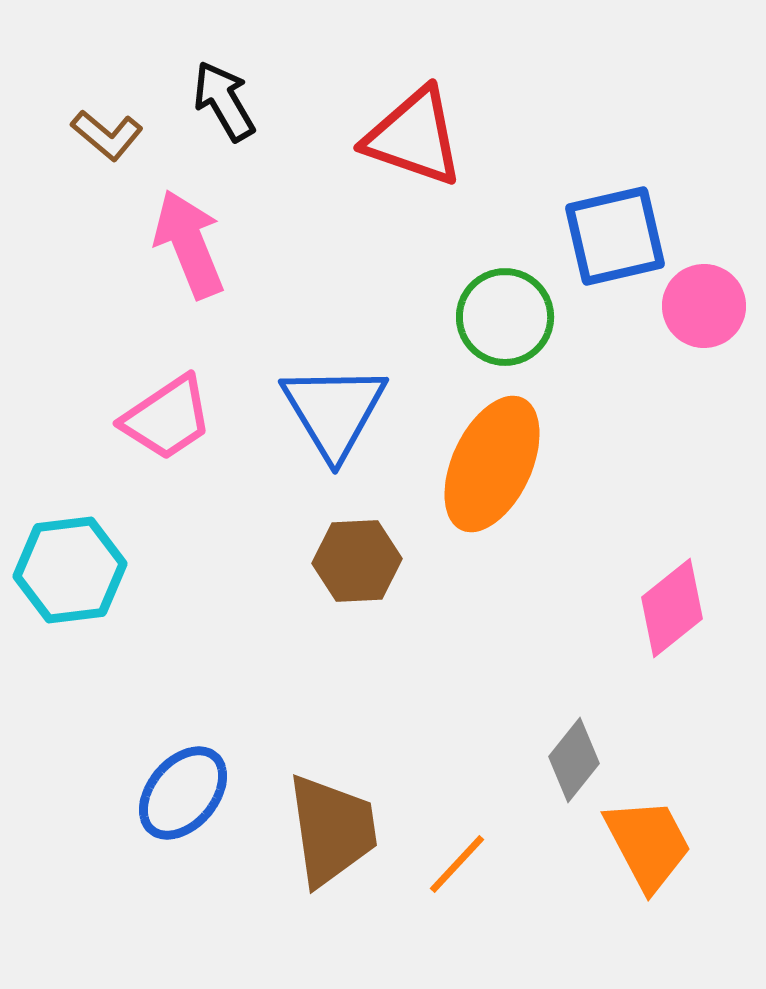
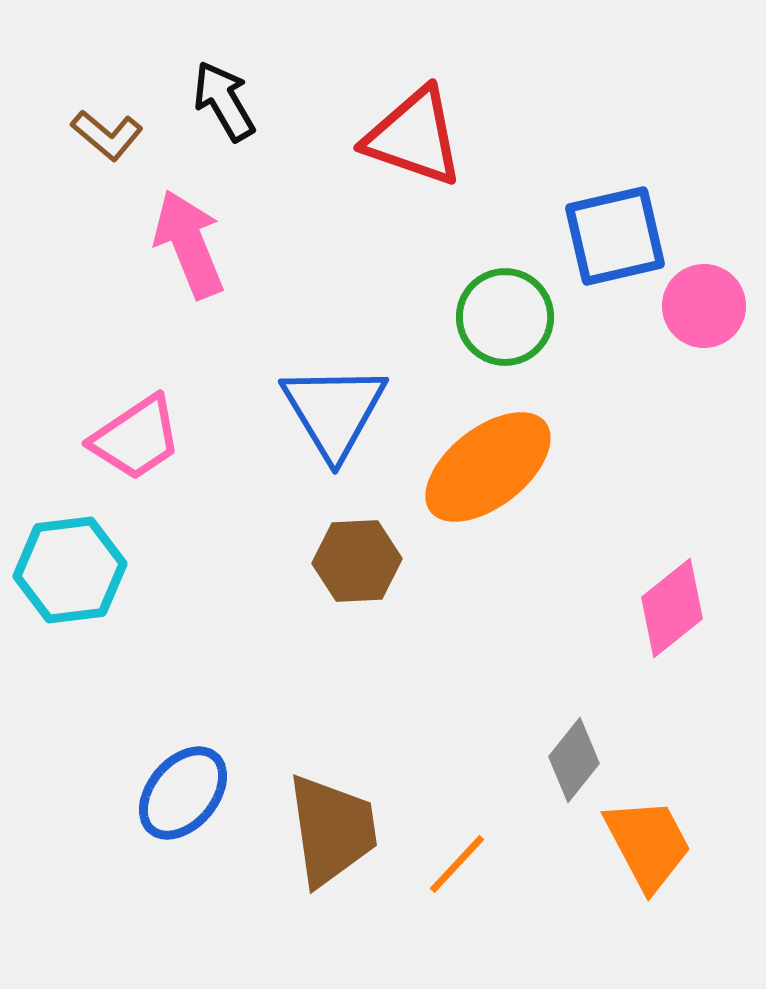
pink trapezoid: moved 31 px left, 20 px down
orange ellipse: moved 4 px left, 3 px down; rotated 27 degrees clockwise
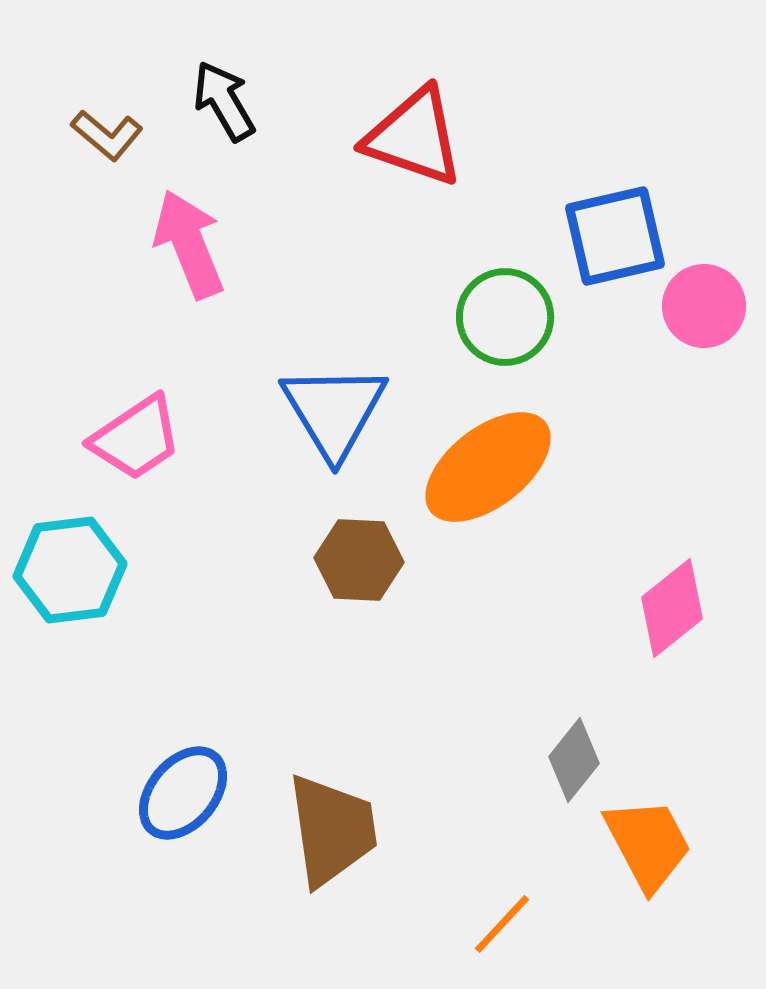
brown hexagon: moved 2 px right, 1 px up; rotated 6 degrees clockwise
orange line: moved 45 px right, 60 px down
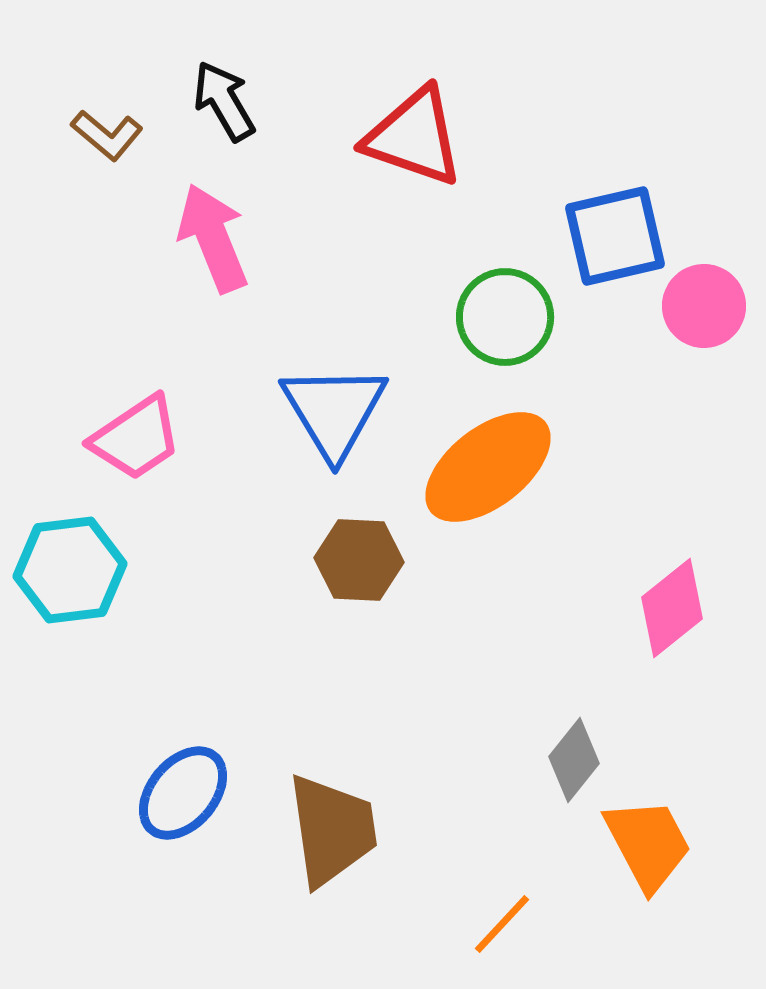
pink arrow: moved 24 px right, 6 px up
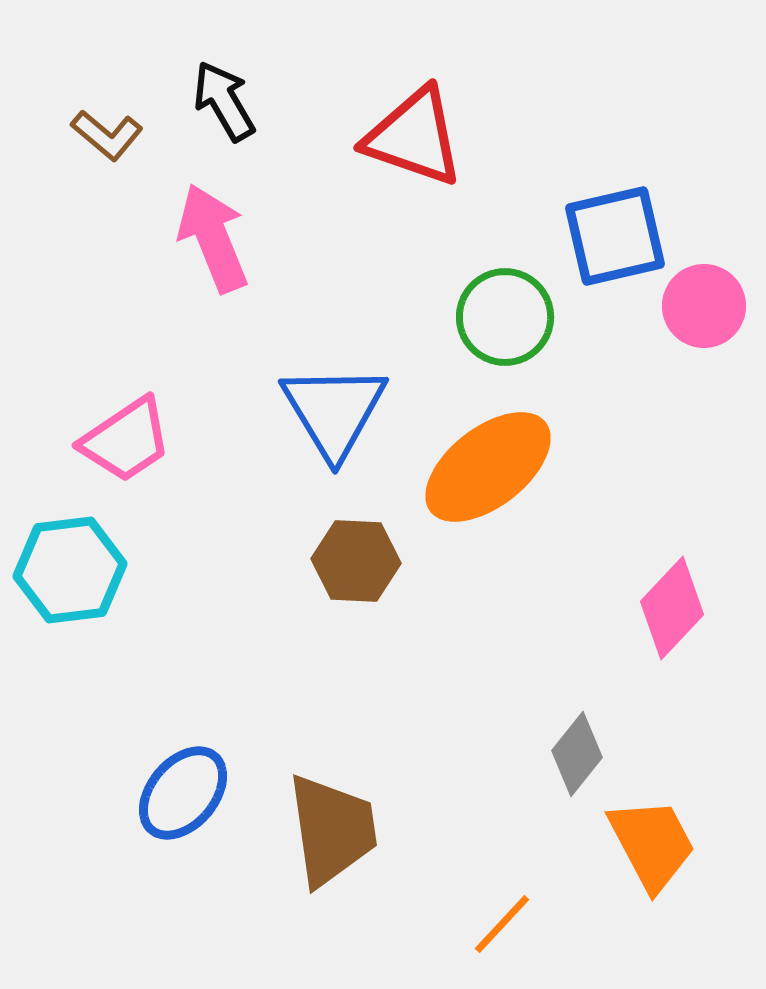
pink trapezoid: moved 10 px left, 2 px down
brown hexagon: moved 3 px left, 1 px down
pink diamond: rotated 8 degrees counterclockwise
gray diamond: moved 3 px right, 6 px up
orange trapezoid: moved 4 px right
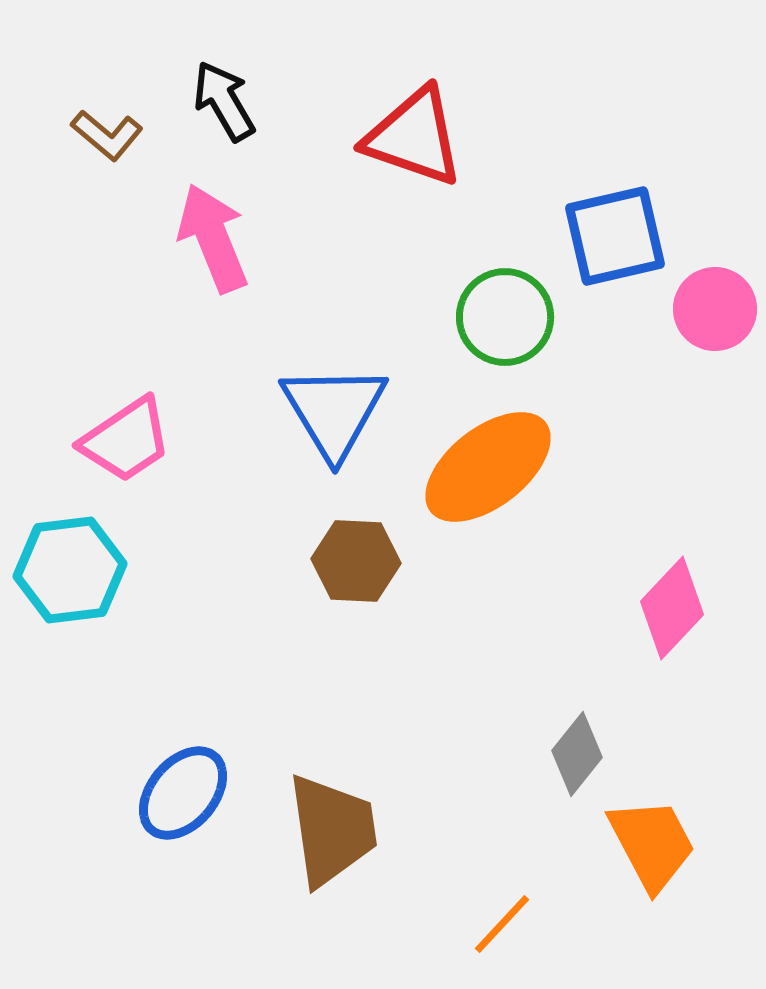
pink circle: moved 11 px right, 3 px down
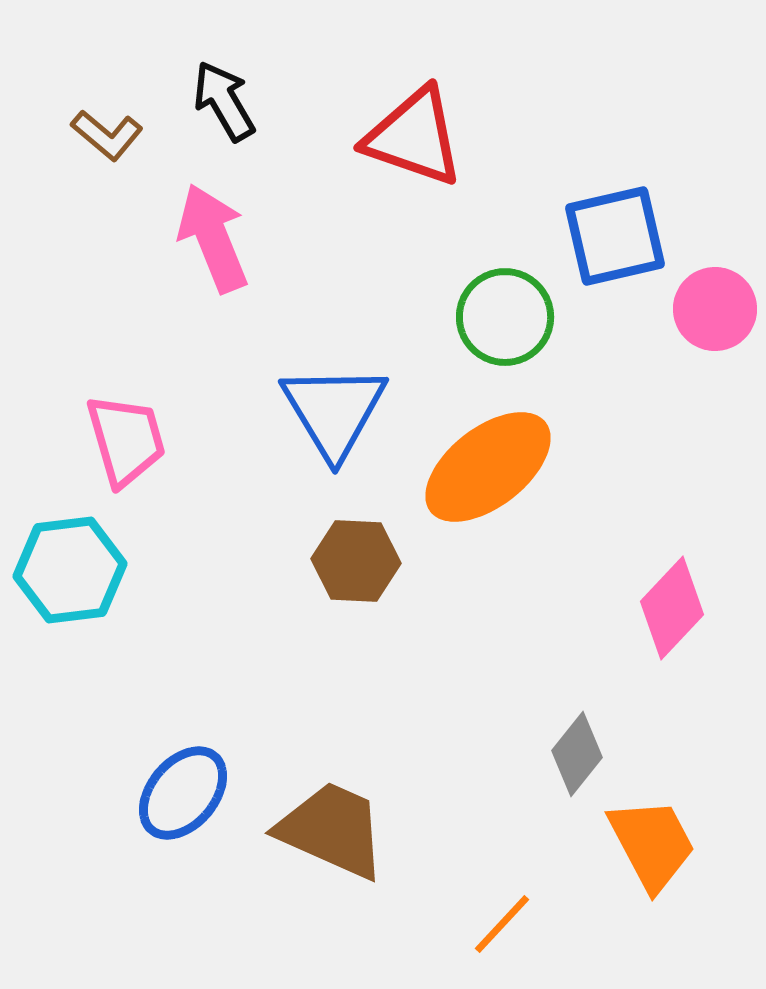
pink trapezoid: rotated 72 degrees counterclockwise
brown trapezoid: rotated 58 degrees counterclockwise
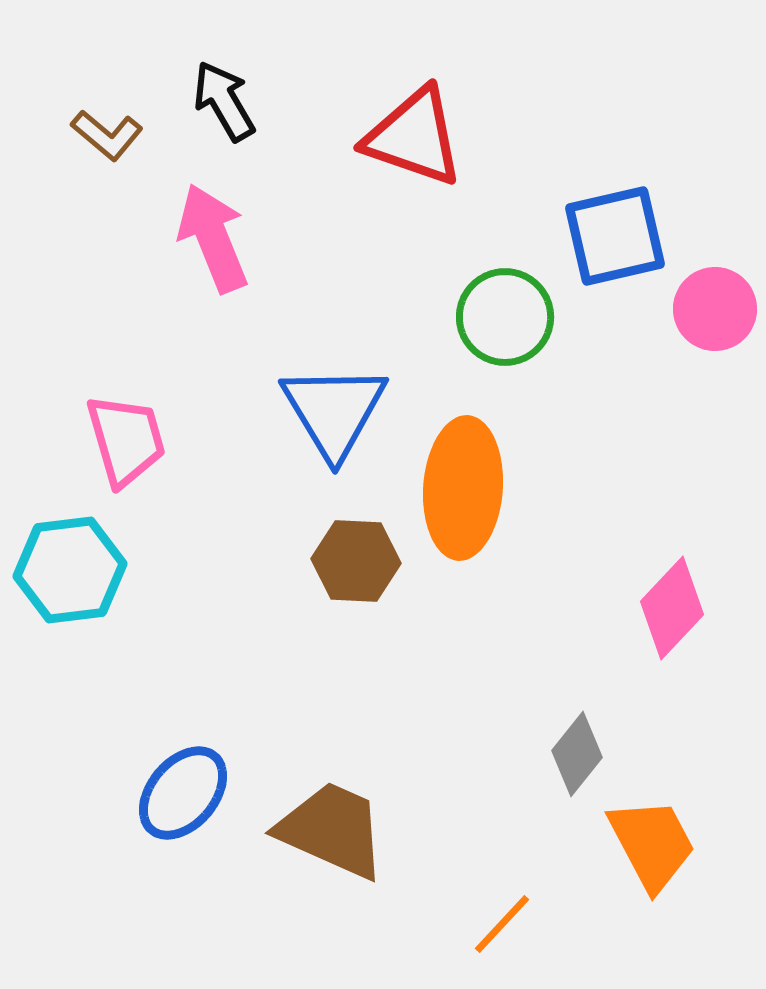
orange ellipse: moved 25 px left, 21 px down; rotated 48 degrees counterclockwise
